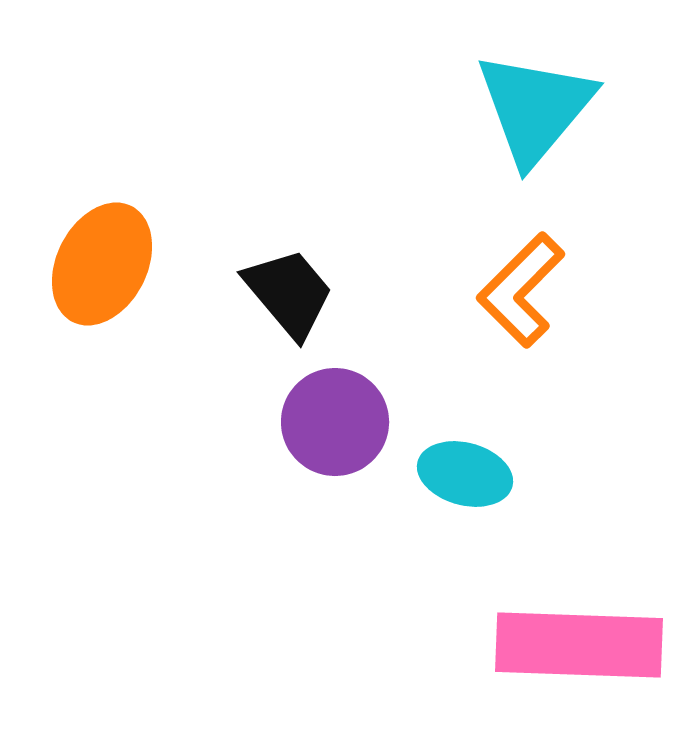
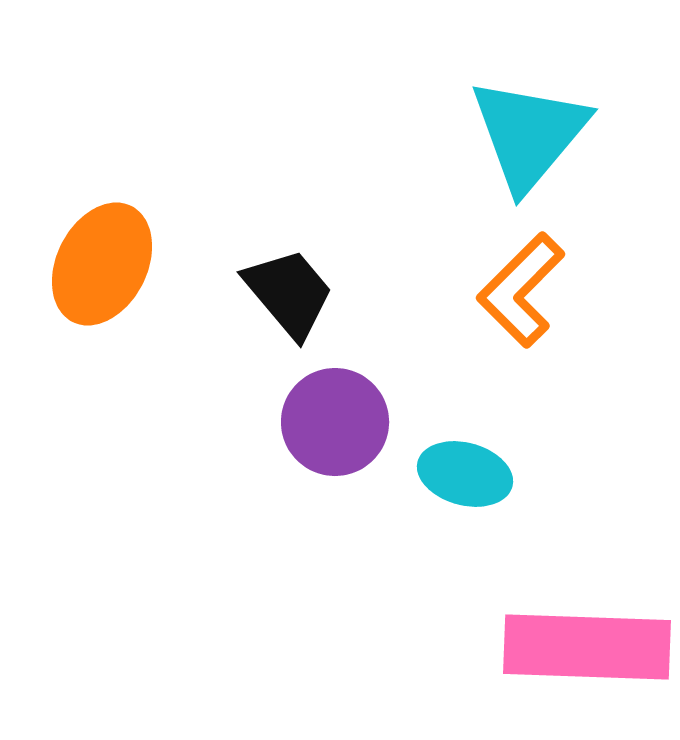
cyan triangle: moved 6 px left, 26 px down
pink rectangle: moved 8 px right, 2 px down
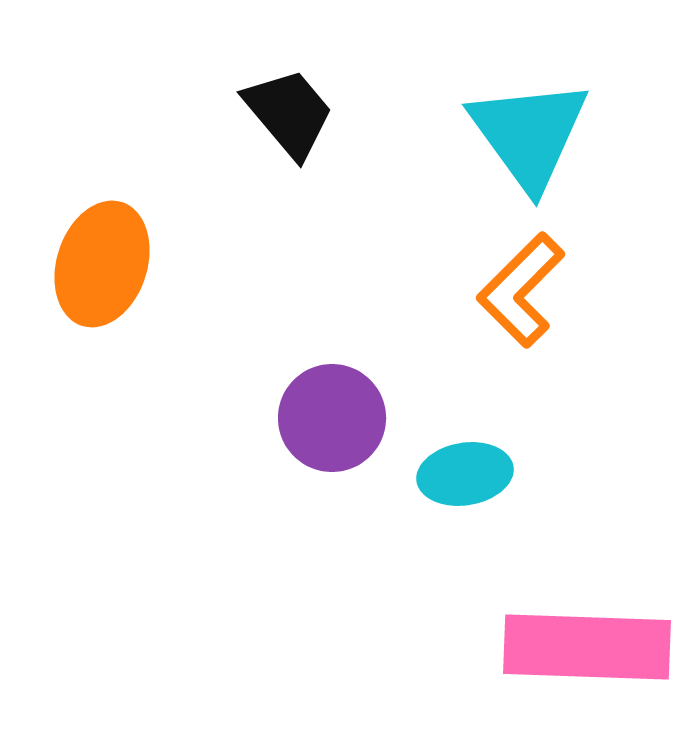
cyan triangle: rotated 16 degrees counterclockwise
orange ellipse: rotated 9 degrees counterclockwise
black trapezoid: moved 180 px up
purple circle: moved 3 px left, 4 px up
cyan ellipse: rotated 24 degrees counterclockwise
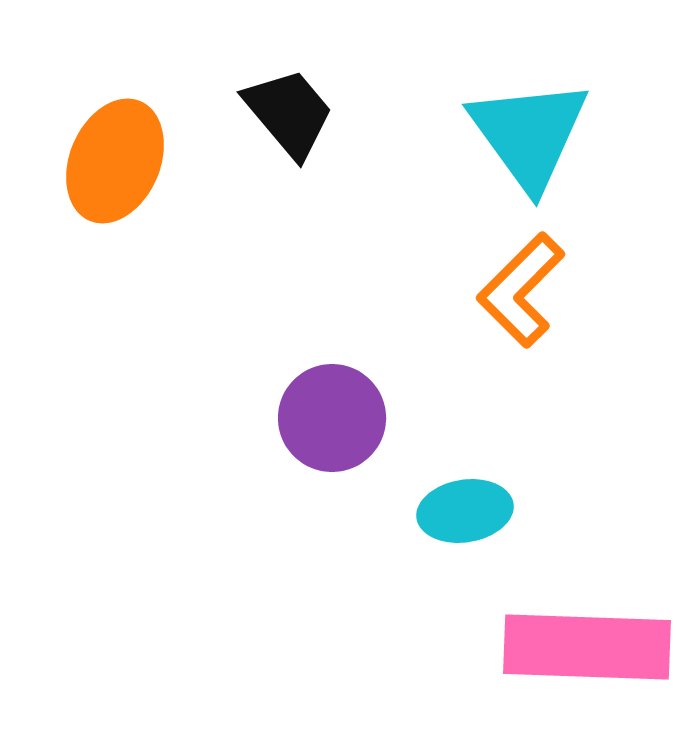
orange ellipse: moved 13 px right, 103 px up; rotated 5 degrees clockwise
cyan ellipse: moved 37 px down
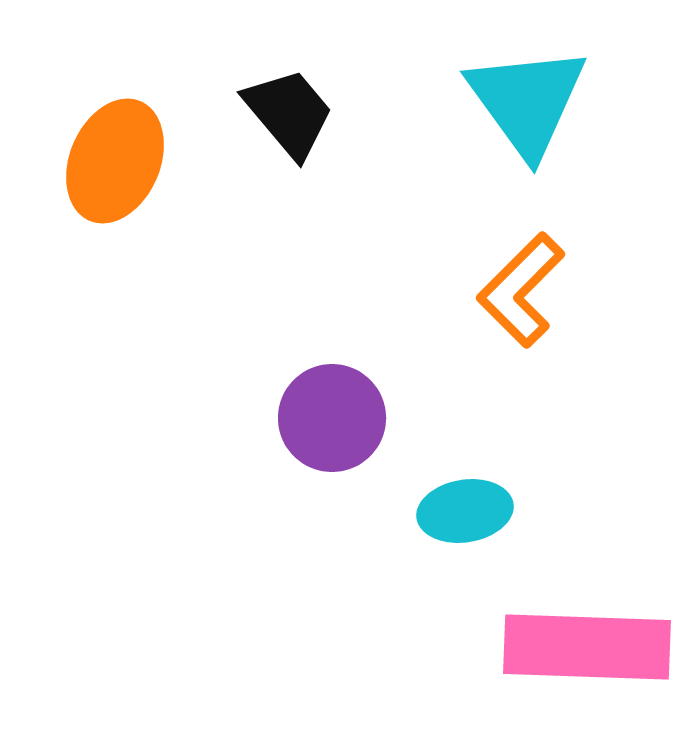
cyan triangle: moved 2 px left, 33 px up
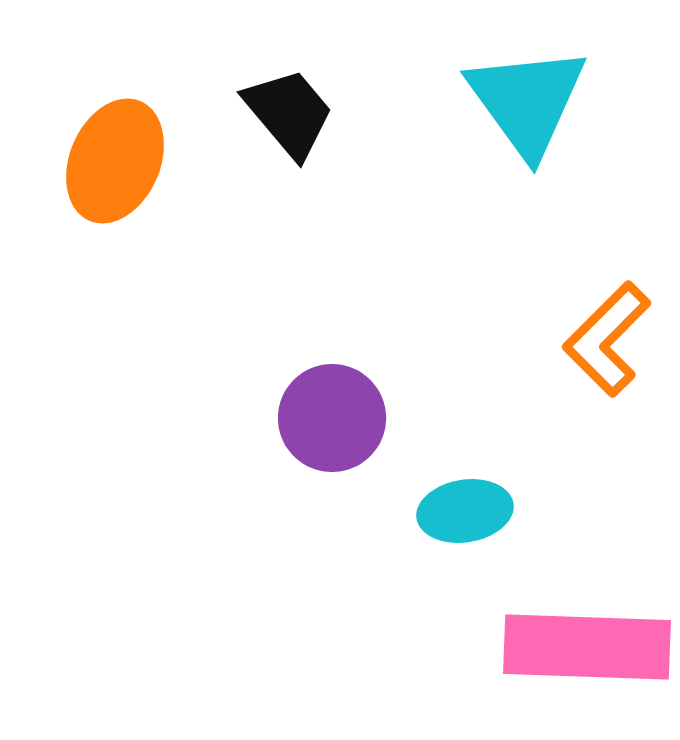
orange L-shape: moved 86 px right, 49 px down
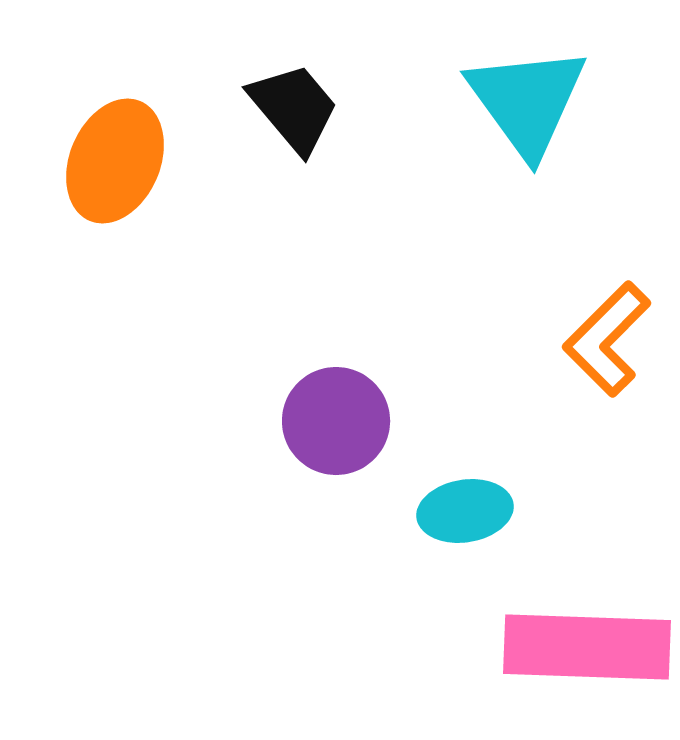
black trapezoid: moved 5 px right, 5 px up
purple circle: moved 4 px right, 3 px down
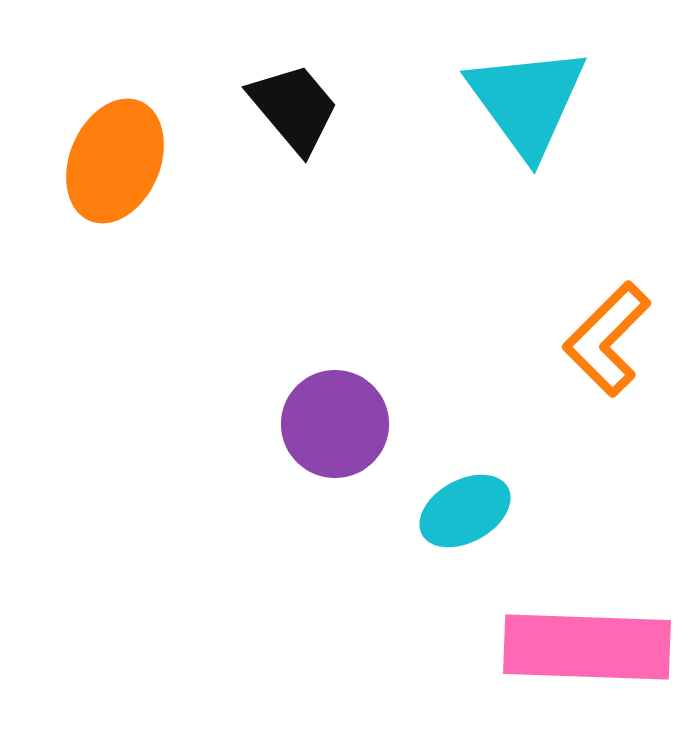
purple circle: moved 1 px left, 3 px down
cyan ellipse: rotated 20 degrees counterclockwise
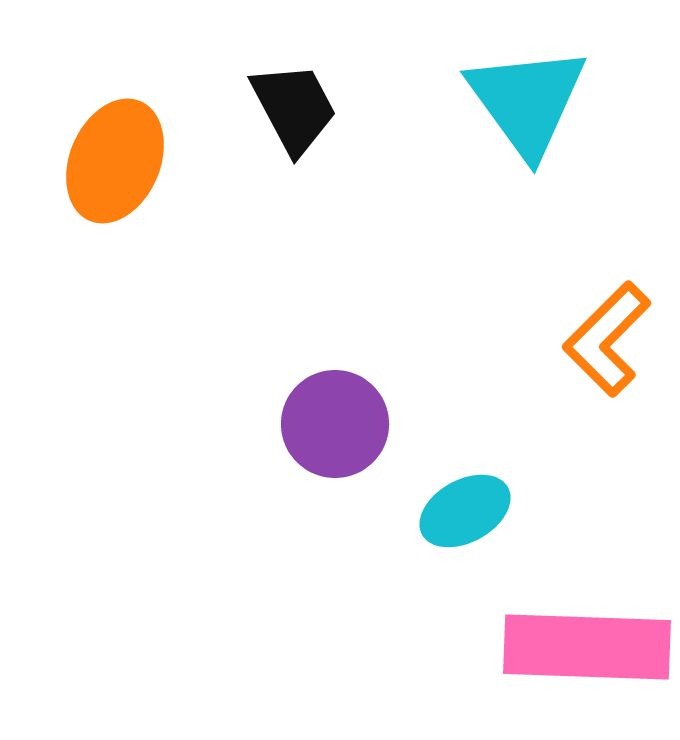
black trapezoid: rotated 12 degrees clockwise
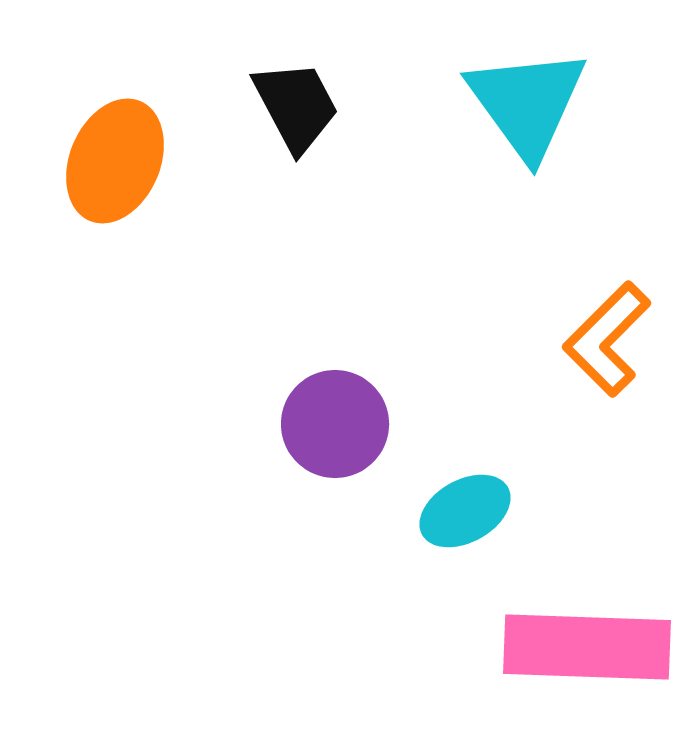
cyan triangle: moved 2 px down
black trapezoid: moved 2 px right, 2 px up
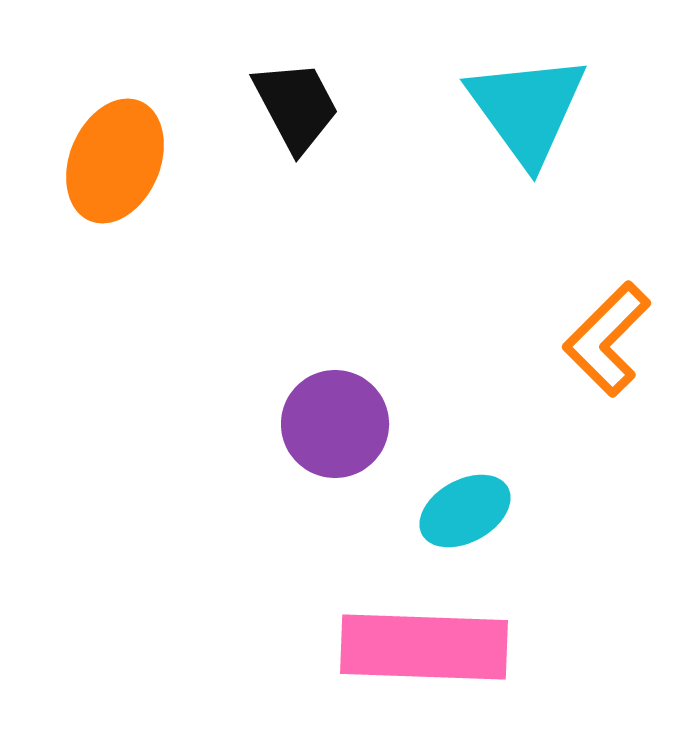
cyan triangle: moved 6 px down
pink rectangle: moved 163 px left
